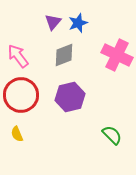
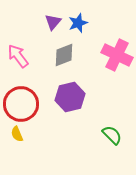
red circle: moved 9 px down
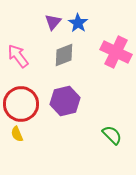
blue star: rotated 18 degrees counterclockwise
pink cross: moved 1 px left, 3 px up
purple hexagon: moved 5 px left, 4 px down
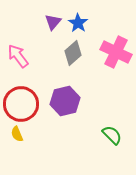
gray diamond: moved 9 px right, 2 px up; rotated 20 degrees counterclockwise
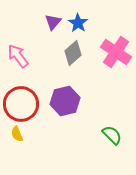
pink cross: rotated 8 degrees clockwise
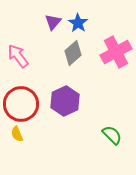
pink cross: rotated 28 degrees clockwise
purple hexagon: rotated 12 degrees counterclockwise
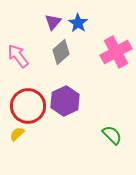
gray diamond: moved 12 px left, 1 px up
red circle: moved 7 px right, 2 px down
yellow semicircle: rotated 70 degrees clockwise
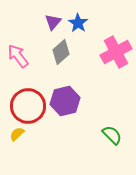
purple hexagon: rotated 12 degrees clockwise
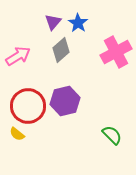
gray diamond: moved 2 px up
pink arrow: rotated 95 degrees clockwise
yellow semicircle: rotated 98 degrees counterclockwise
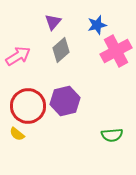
blue star: moved 19 px right, 2 px down; rotated 24 degrees clockwise
pink cross: moved 1 px up
green semicircle: rotated 130 degrees clockwise
